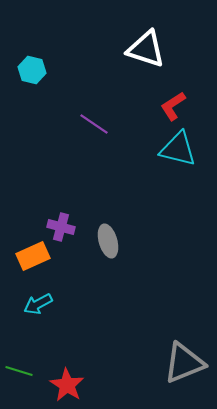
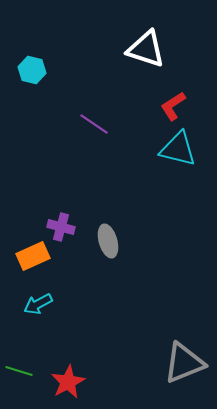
red star: moved 1 px right, 3 px up; rotated 12 degrees clockwise
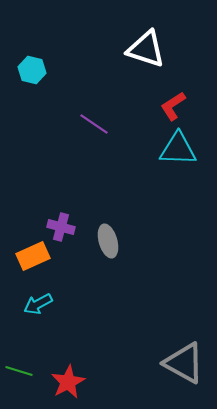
cyan triangle: rotated 12 degrees counterclockwise
gray triangle: rotated 51 degrees clockwise
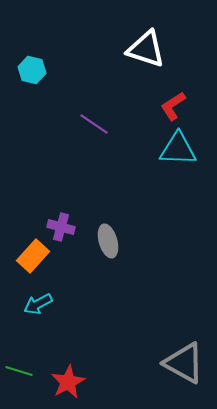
orange rectangle: rotated 24 degrees counterclockwise
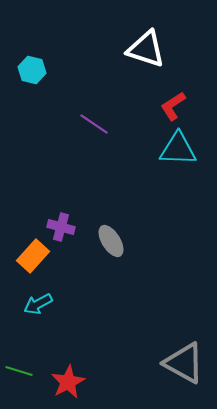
gray ellipse: moved 3 px right; rotated 16 degrees counterclockwise
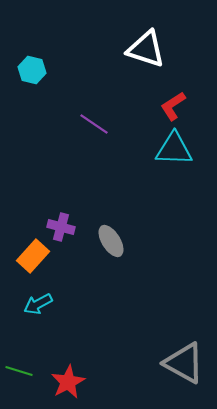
cyan triangle: moved 4 px left
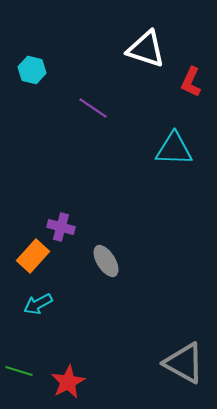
red L-shape: moved 18 px right, 24 px up; rotated 32 degrees counterclockwise
purple line: moved 1 px left, 16 px up
gray ellipse: moved 5 px left, 20 px down
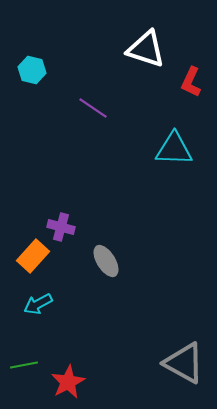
green line: moved 5 px right, 6 px up; rotated 28 degrees counterclockwise
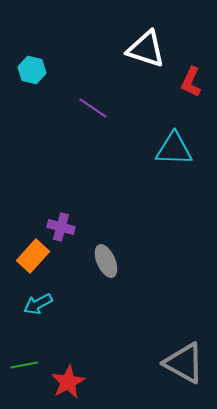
gray ellipse: rotated 8 degrees clockwise
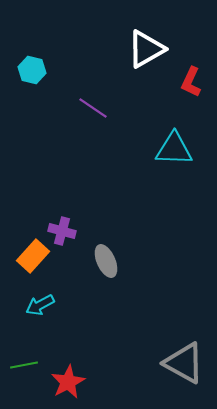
white triangle: rotated 48 degrees counterclockwise
purple cross: moved 1 px right, 4 px down
cyan arrow: moved 2 px right, 1 px down
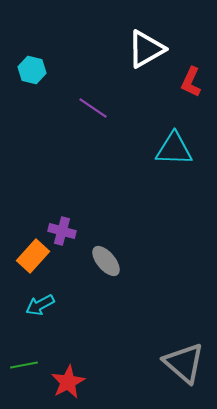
gray ellipse: rotated 16 degrees counterclockwise
gray triangle: rotated 12 degrees clockwise
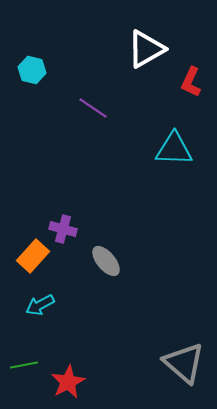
purple cross: moved 1 px right, 2 px up
